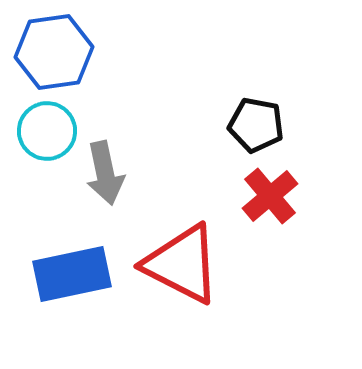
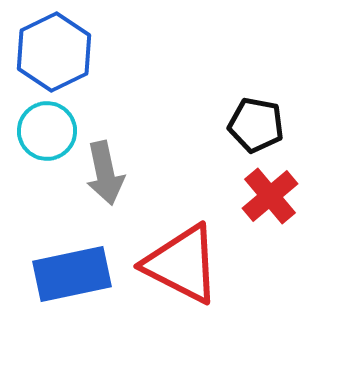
blue hexagon: rotated 18 degrees counterclockwise
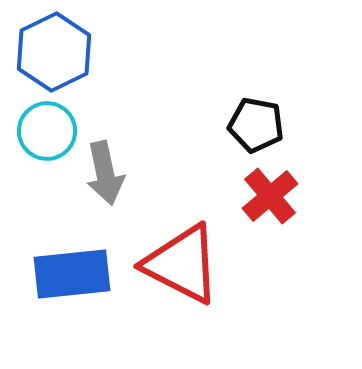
blue rectangle: rotated 6 degrees clockwise
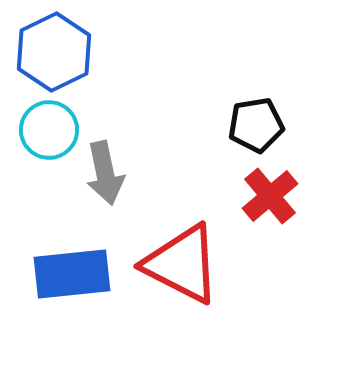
black pentagon: rotated 20 degrees counterclockwise
cyan circle: moved 2 px right, 1 px up
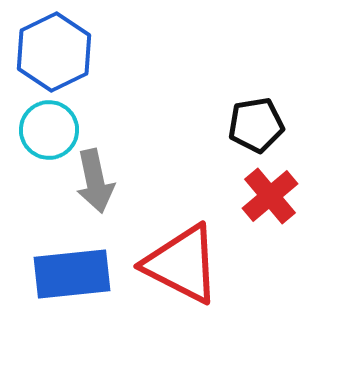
gray arrow: moved 10 px left, 8 px down
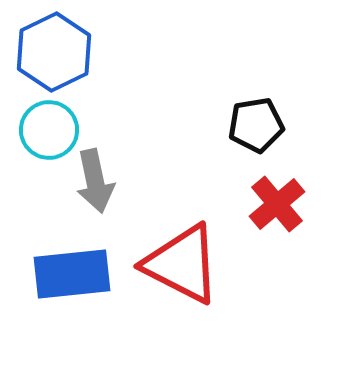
red cross: moved 7 px right, 8 px down
